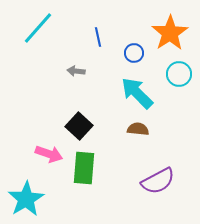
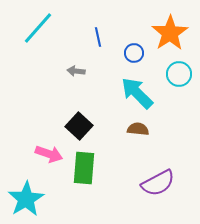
purple semicircle: moved 2 px down
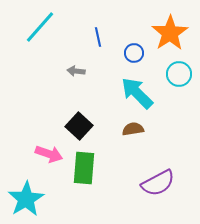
cyan line: moved 2 px right, 1 px up
brown semicircle: moved 5 px left; rotated 15 degrees counterclockwise
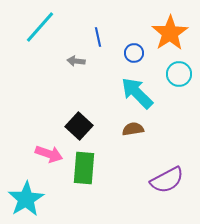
gray arrow: moved 10 px up
purple semicircle: moved 9 px right, 3 px up
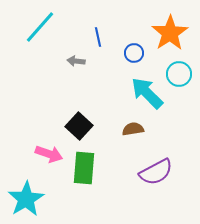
cyan arrow: moved 10 px right
purple semicircle: moved 11 px left, 8 px up
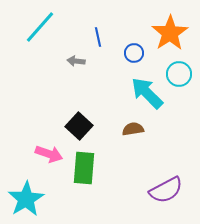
purple semicircle: moved 10 px right, 18 px down
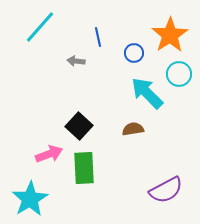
orange star: moved 2 px down
pink arrow: rotated 40 degrees counterclockwise
green rectangle: rotated 8 degrees counterclockwise
cyan star: moved 4 px right
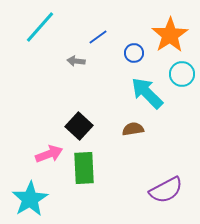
blue line: rotated 66 degrees clockwise
cyan circle: moved 3 px right
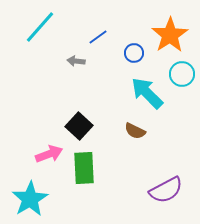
brown semicircle: moved 2 px right, 2 px down; rotated 145 degrees counterclockwise
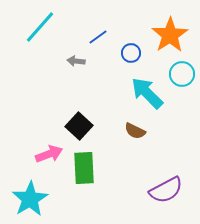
blue circle: moved 3 px left
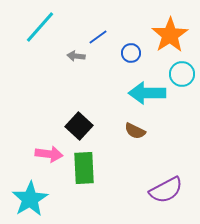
gray arrow: moved 5 px up
cyan arrow: rotated 45 degrees counterclockwise
pink arrow: rotated 28 degrees clockwise
